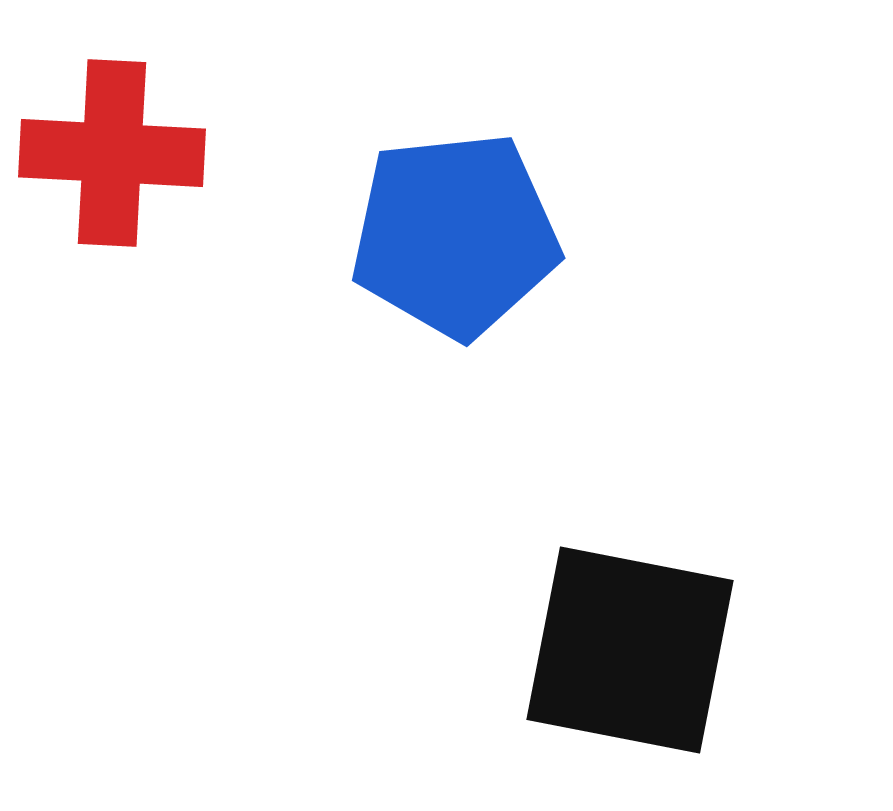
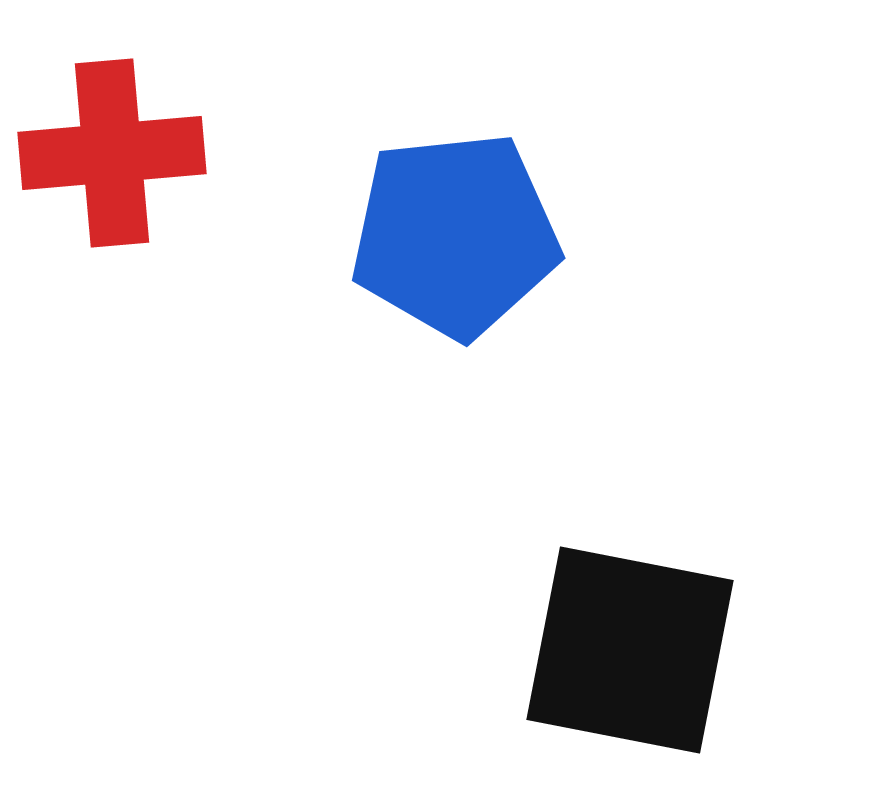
red cross: rotated 8 degrees counterclockwise
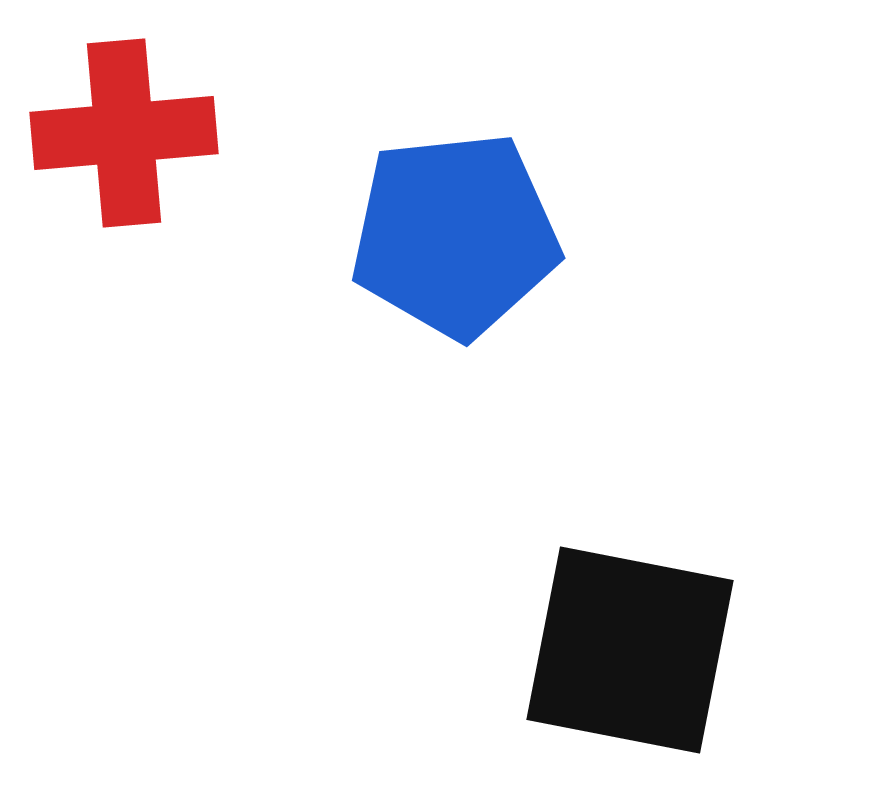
red cross: moved 12 px right, 20 px up
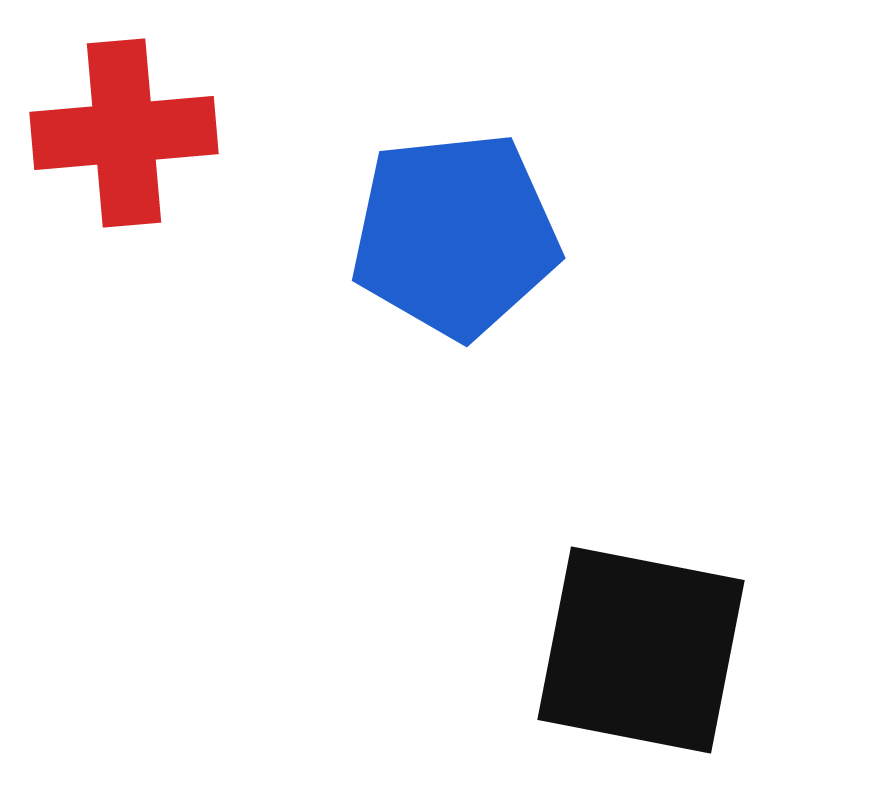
black square: moved 11 px right
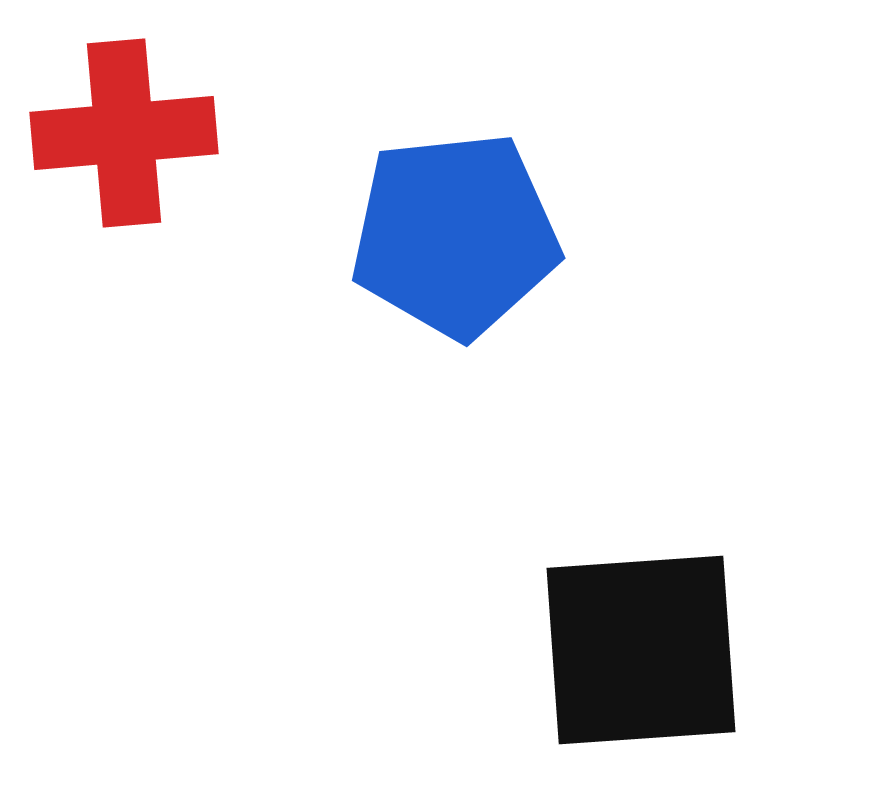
black square: rotated 15 degrees counterclockwise
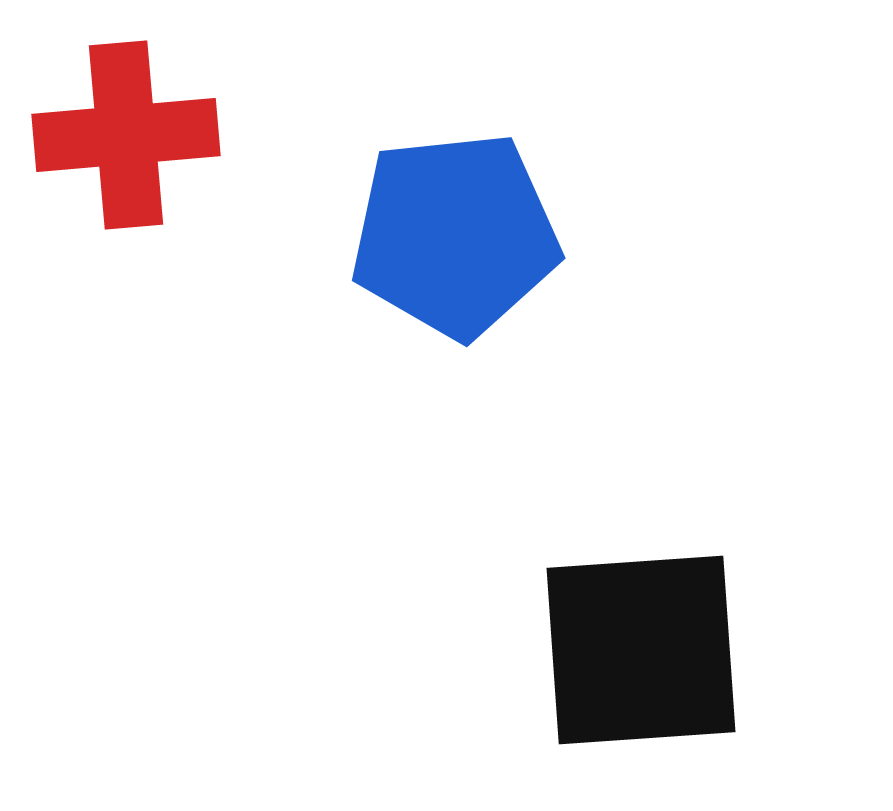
red cross: moved 2 px right, 2 px down
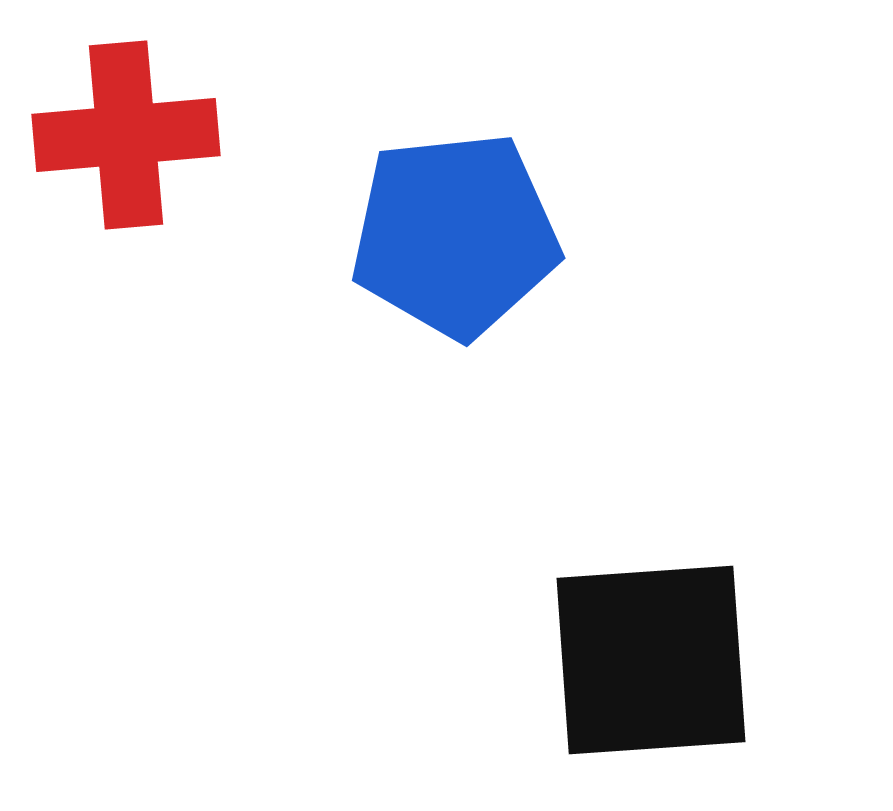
black square: moved 10 px right, 10 px down
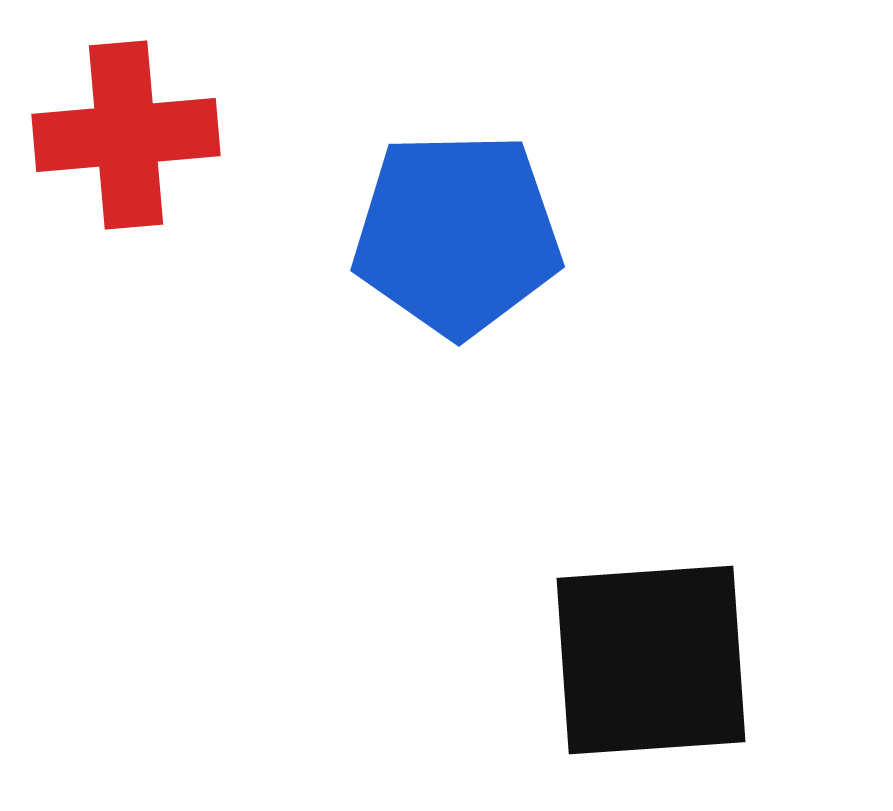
blue pentagon: moved 2 px right, 1 px up; rotated 5 degrees clockwise
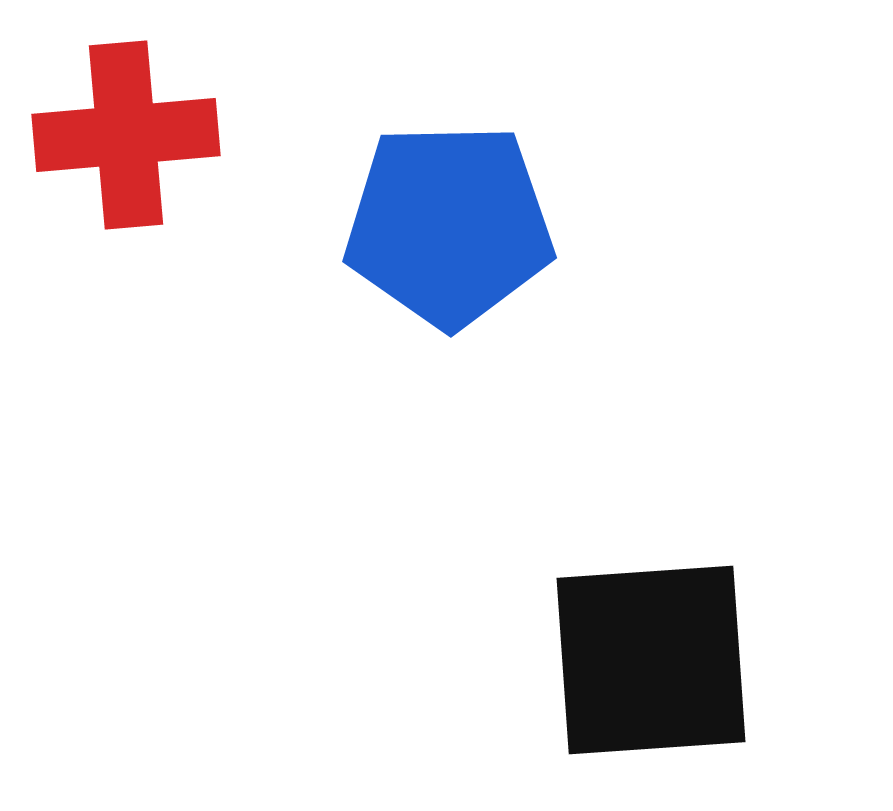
blue pentagon: moved 8 px left, 9 px up
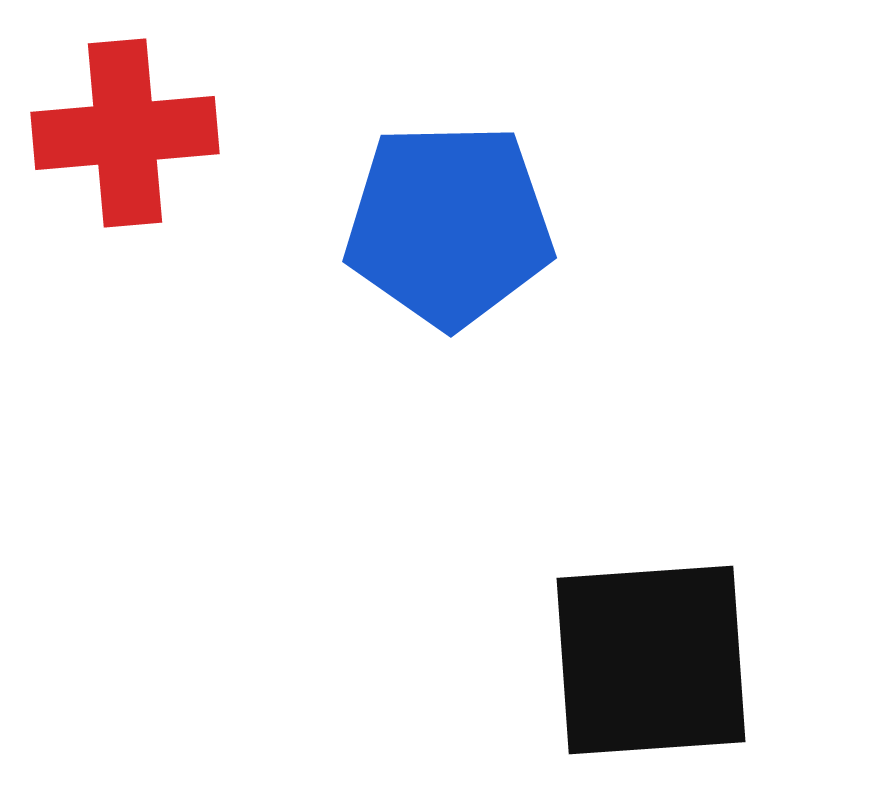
red cross: moved 1 px left, 2 px up
